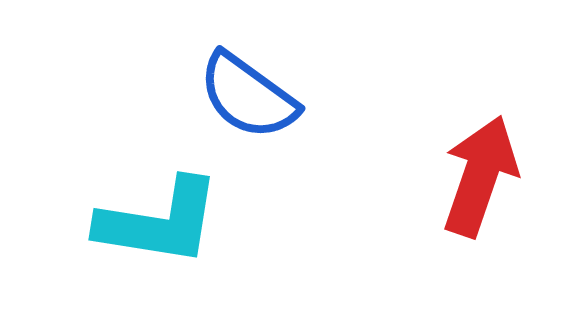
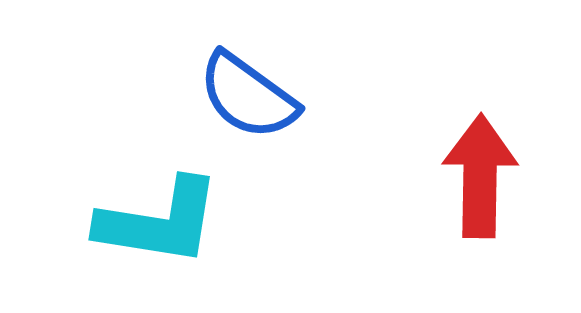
red arrow: rotated 18 degrees counterclockwise
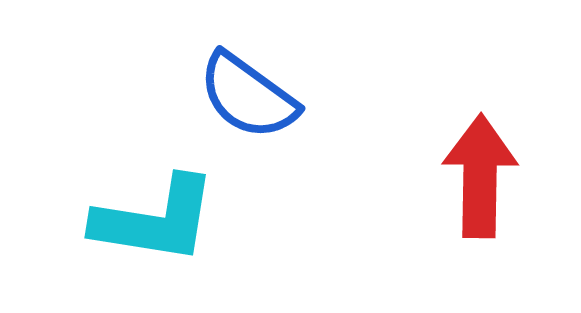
cyan L-shape: moved 4 px left, 2 px up
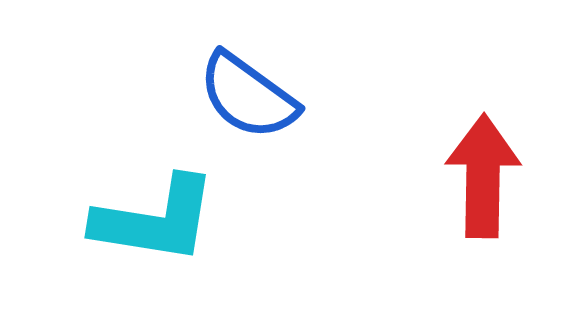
red arrow: moved 3 px right
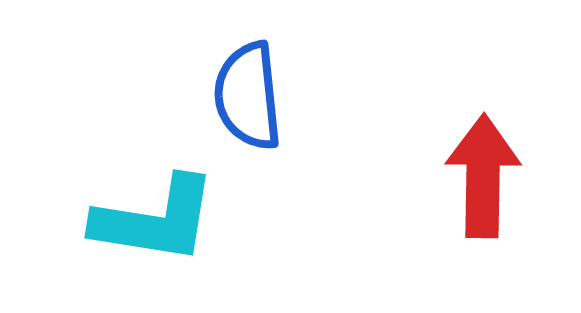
blue semicircle: rotated 48 degrees clockwise
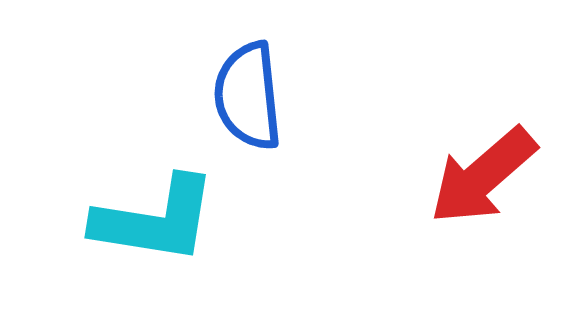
red arrow: rotated 132 degrees counterclockwise
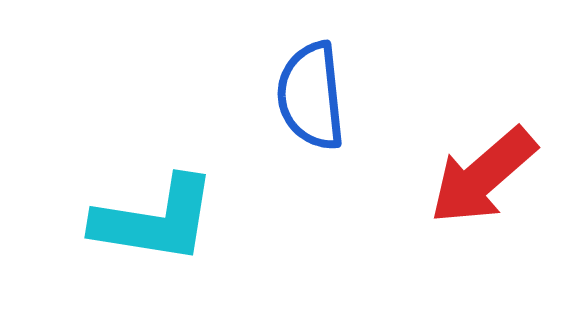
blue semicircle: moved 63 px right
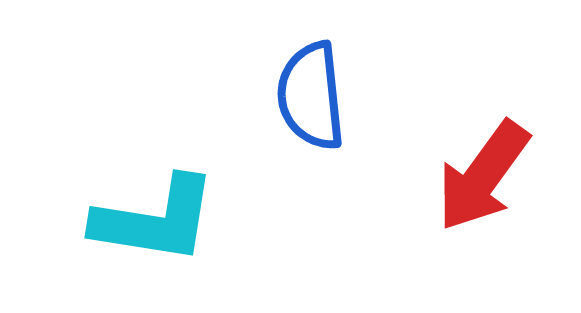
red arrow: rotated 13 degrees counterclockwise
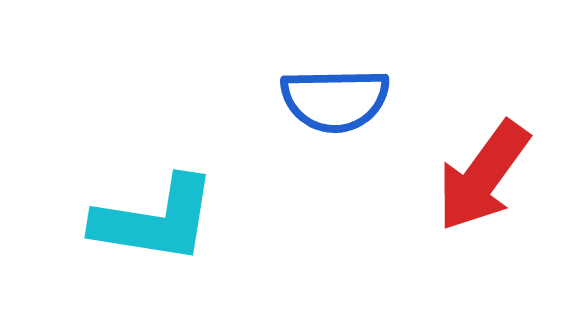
blue semicircle: moved 24 px right, 4 px down; rotated 85 degrees counterclockwise
